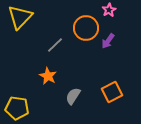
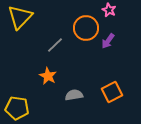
pink star: rotated 16 degrees counterclockwise
gray semicircle: moved 1 px right, 1 px up; rotated 48 degrees clockwise
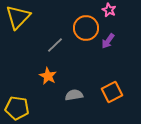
yellow triangle: moved 2 px left
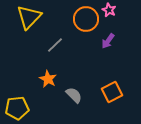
yellow triangle: moved 11 px right
orange circle: moved 9 px up
orange star: moved 3 px down
gray semicircle: rotated 54 degrees clockwise
yellow pentagon: rotated 15 degrees counterclockwise
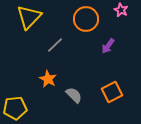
pink star: moved 12 px right
purple arrow: moved 5 px down
yellow pentagon: moved 2 px left
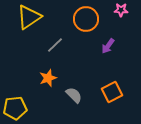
pink star: rotated 24 degrees counterclockwise
yellow triangle: rotated 12 degrees clockwise
orange star: moved 1 px up; rotated 24 degrees clockwise
